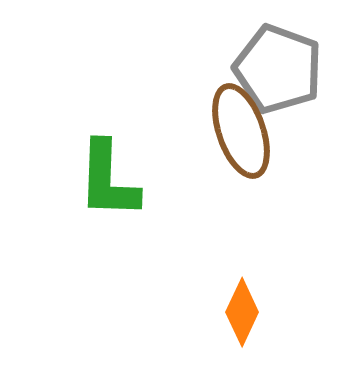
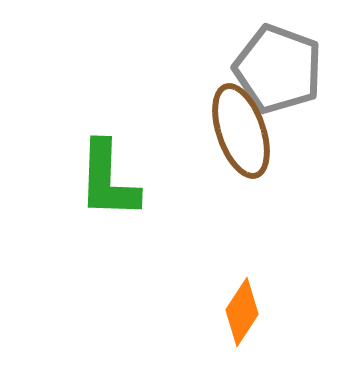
orange diamond: rotated 8 degrees clockwise
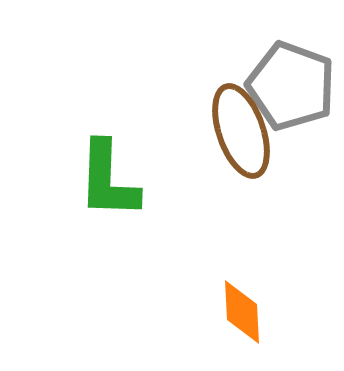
gray pentagon: moved 13 px right, 17 px down
orange diamond: rotated 36 degrees counterclockwise
